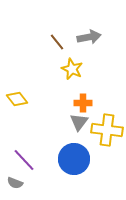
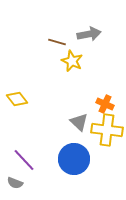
gray arrow: moved 3 px up
brown line: rotated 36 degrees counterclockwise
yellow star: moved 8 px up
orange cross: moved 22 px right, 1 px down; rotated 24 degrees clockwise
gray triangle: rotated 24 degrees counterclockwise
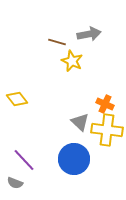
gray triangle: moved 1 px right
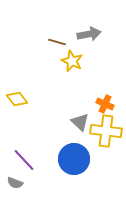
yellow cross: moved 1 px left, 1 px down
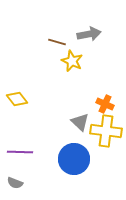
purple line: moved 4 px left, 8 px up; rotated 45 degrees counterclockwise
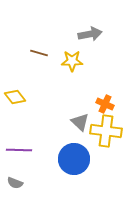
gray arrow: moved 1 px right
brown line: moved 18 px left, 11 px down
yellow star: rotated 25 degrees counterclockwise
yellow diamond: moved 2 px left, 2 px up
purple line: moved 1 px left, 2 px up
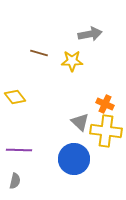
gray semicircle: moved 2 px up; rotated 98 degrees counterclockwise
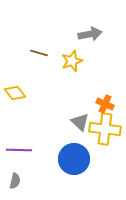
yellow star: rotated 20 degrees counterclockwise
yellow diamond: moved 4 px up
yellow cross: moved 1 px left, 2 px up
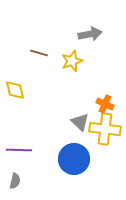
yellow diamond: moved 3 px up; rotated 25 degrees clockwise
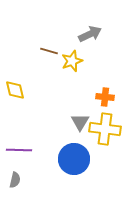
gray arrow: rotated 15 degrees counterclockwise
brown line: moved 10 px right, 2 px up
orange cross: moved 7 px up; rotated 18 degrees counterclockwise
gray triangle: rotated 18 degrees clockwise
gray semicircle: moved 1 px up
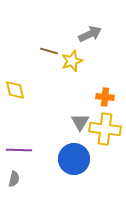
gray semicircle: moved 1 px left, 1 px up
